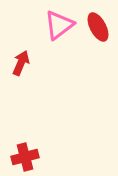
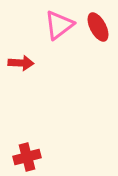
red arrow: rotated 70 degrees clockwise
red cross: moved 2 px right
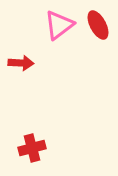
red ellipse: moved 2 px up
red cross: moved 5 px right, 9 px up
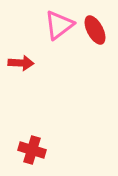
red ellipse: moved 3 px left, 5 px down
red cross: moved 2 px down; rotated 32 degrees clockwise
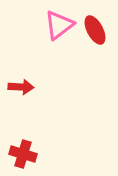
red arrow: moved 24 px down
red cross: moved 9 px left, 4 px down
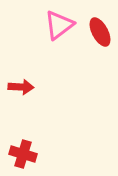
red ellipse: moved 5 px right, 2 px down
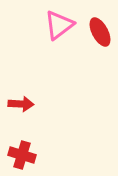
red arrow: moved 17 px down
red cross: moved 1 px left, 1 px down
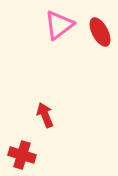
red arrow: moved 24 px right, 11 px down; rotated 115 degrees counterclockwise
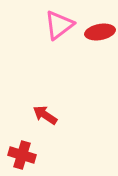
red ellipse: rotated 72 degrees counterclockwise
red arrow: rotated 35 degrees counterclockwise
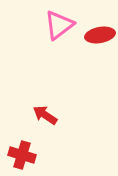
red ellipse: moved 3 px down
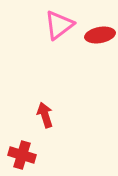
red arrow: rotated 40 degrees clockwise
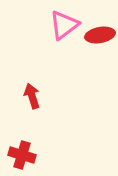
pink triangle: moved 5 px right
red arrow: moved 13 px left, 19 px up
